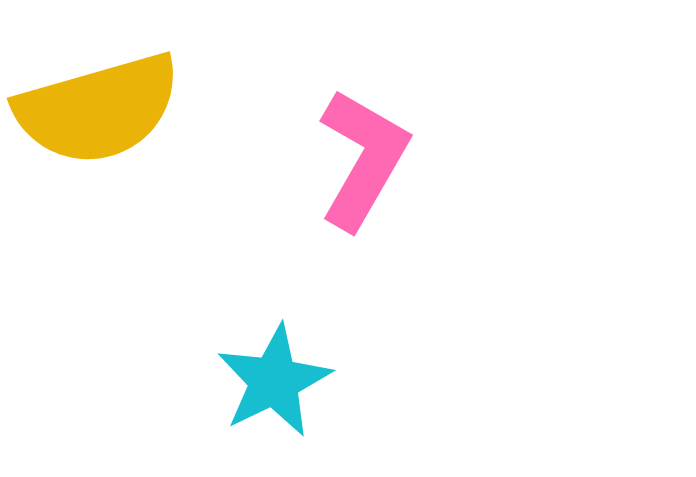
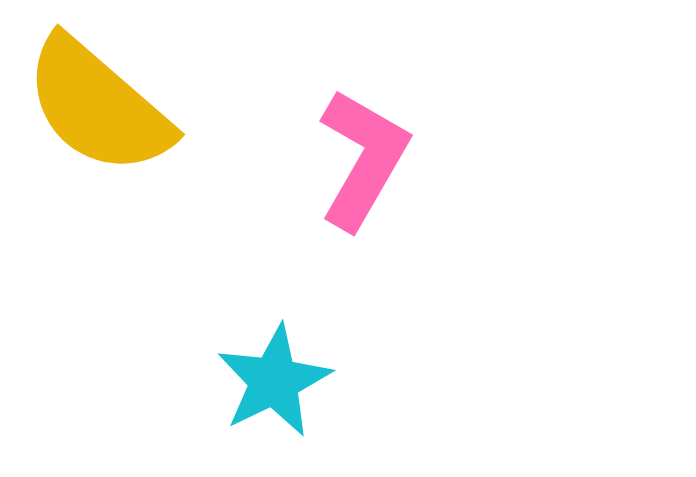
yellow semicircle: moved 3 px up; rotated 57 degrees clockwise
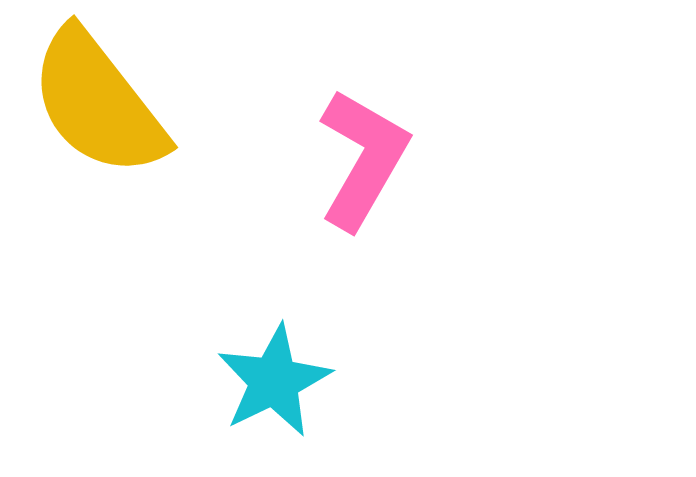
yellow semicircle: moved 3 px up; rotated 11 degrees clockwise
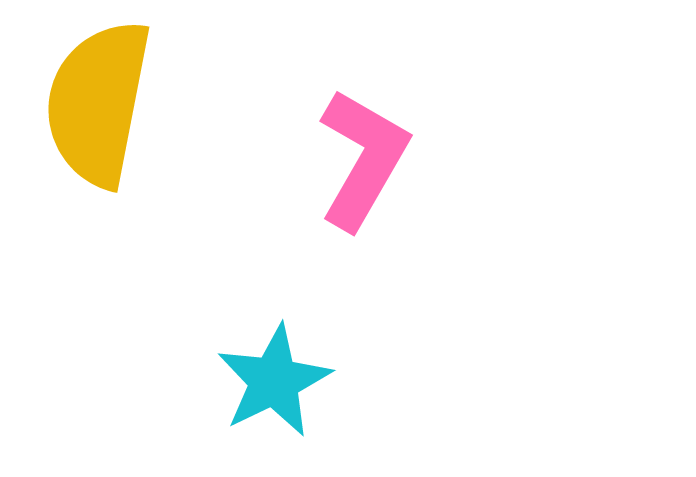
yellow semicircle: rotated 49 degrees clockwise
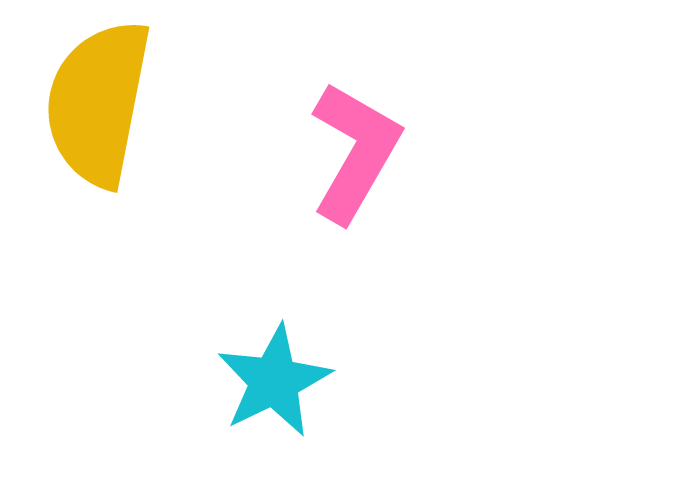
pink L-shape: moved 8 px left, 7 px up
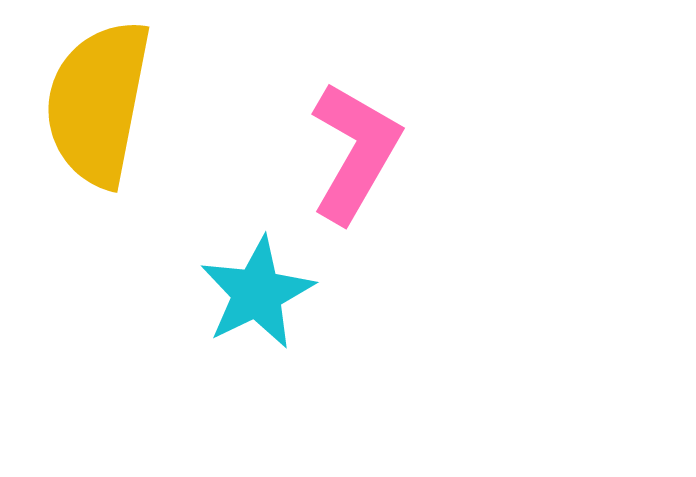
cyan star: moved 17 px left, 88 px up
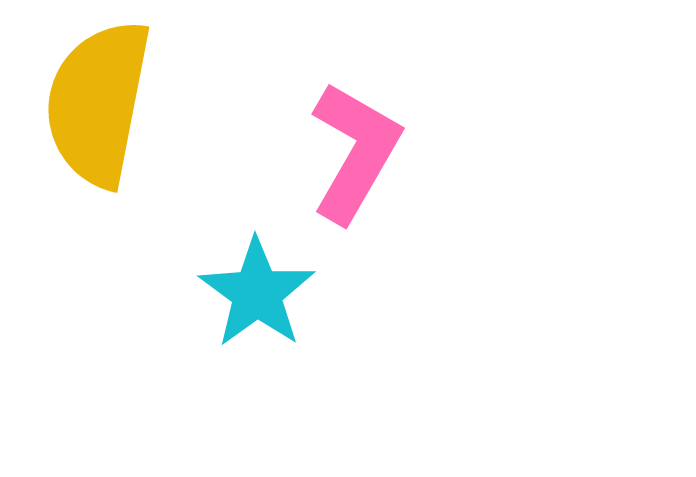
cyan star: rotated 10 degrees counterclockwise
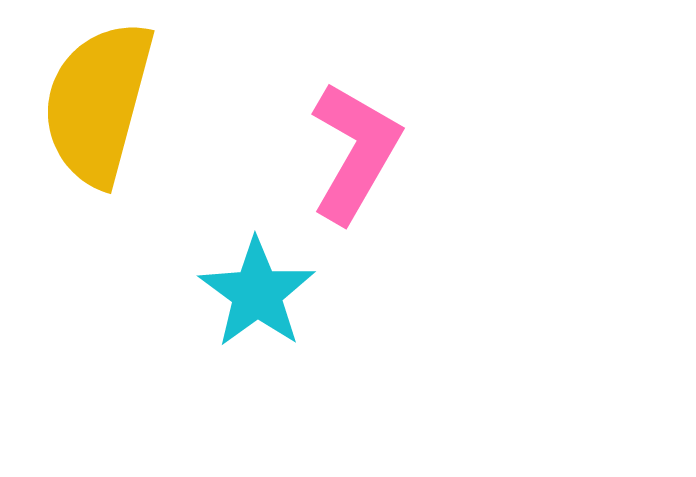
yellow semicircle: rotated 4 degrees clockwise
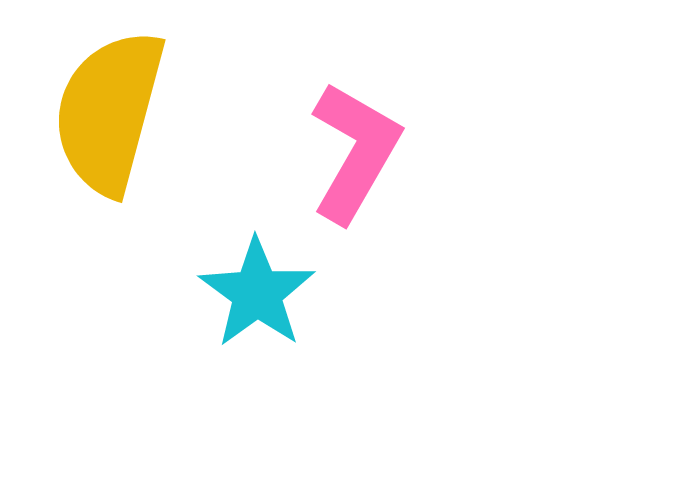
yellow semicircle: moved 11 px right, 9 px down
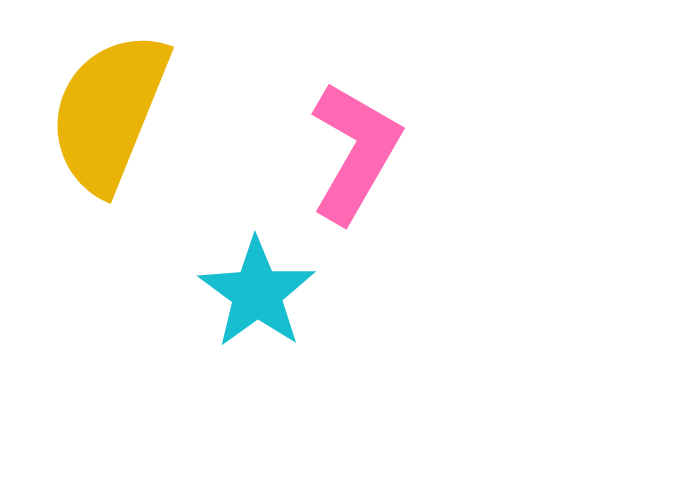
yellow semicircle: rotated 7 degrees clockwise
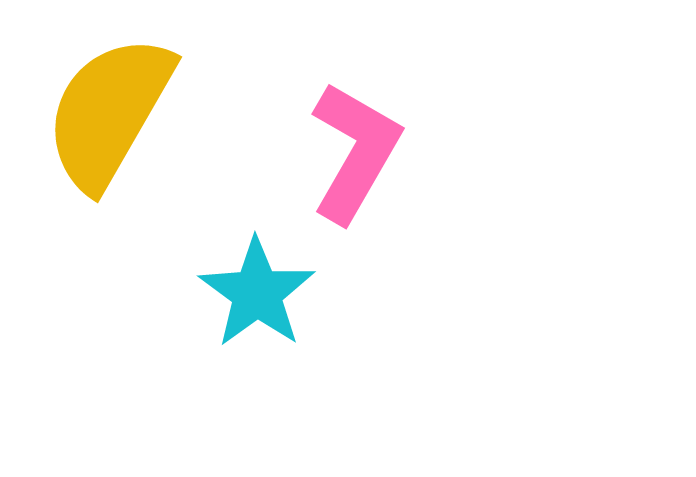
yellow semicircle: rotated 8 degrees clockwise
